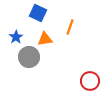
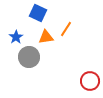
orange line: moved 4 px left, 2 px down; rotated 14 degrees clockwise
orange triangle: moved 1 px right, 2 px up
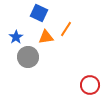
blue square: moved 1 px right
gray circle: moved 1 px left
red circle: moved 4 px down
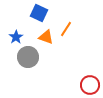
orange triangle: rotated 28 degrees clockwise
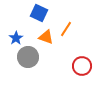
blue star: moved 1 px down
red circle: moved 8 px left, 19 px up
